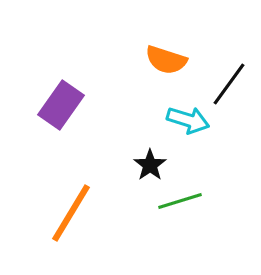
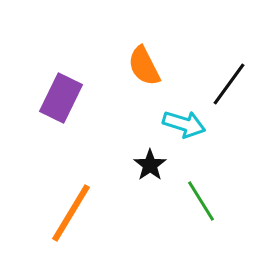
orange semicircle: moved 22 px left, 6 px down; rotated 45 degrees clockwise
purple rectangle: moved 7 px up; rotated 9 degrees counterclockwise
cyan arrow: moved 4 px left, 4 px down
green line: moved 21 px right; rotated 75 degrees clockwise
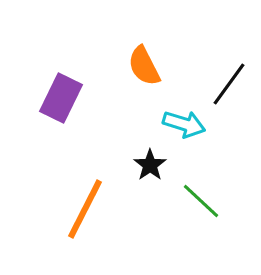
green line: rotated 15 degrees counterclockwise
orange line: moved 14 px right, 4 px up; rotated 4 degrees counterclockwise
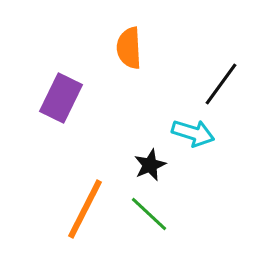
orange semicircle: moved 15 px left, 18 px up; rotated 24 degrees clockwise
black line: moved 8 px left
cyan arrow: moved 9 px right, 9 px down
black star: rotated 12 degrees clockwise
green line: moved 52 px left, 13 px down
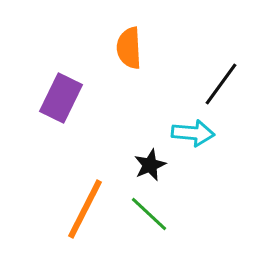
cyan arrow: rotated 12 degrees counterclockwise
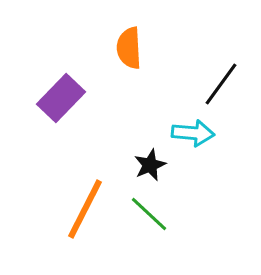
purple rectangle: rotated 18 degrees clockwise
